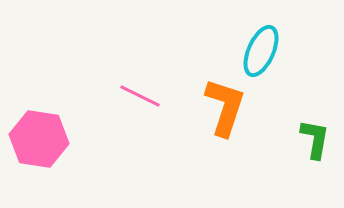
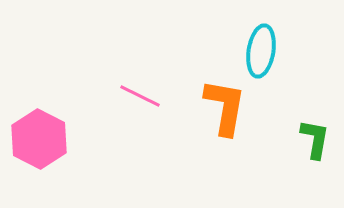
cyan ellipse: rotated 15 degrees counterclockwise
orange L-shape: rotated 8 degrees counterclockwise
pink hexagon: rotated 18 degrees clockwise
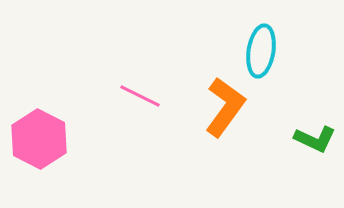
orange L-shape: rotated 26 degrees clockwise
green L-shape: rotated 105 degrees clockwise
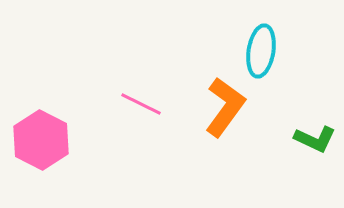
pink line: moved 1 px right, 8 px down
pink hexagon: moved 2 px right, 1 px down
